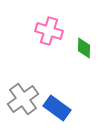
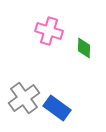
gray cross: moved 1 px right, 1 px up
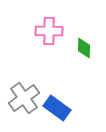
pink cross: rotated 16 degrees counterclockwise
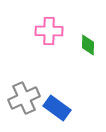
green diamond: moved 4 px right, 3 px up
gray cross: rotated 12 degrees clockwise
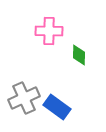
green diamond: moved 9 px left, 10 px down
blue rectangle: moved 1 px up
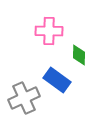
blue rectangle: moved 27 px up
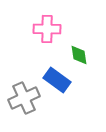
pink cross: moved 2 px left, 2 px up
green diamond: rotated 10 degrees counterclockwise
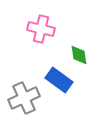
pink cross: moved 6 px left; rotated 12 degrees clockwise
blue rectangle: moved 2 px right
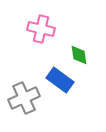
blue rectangle: moved 1 px right
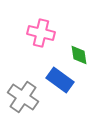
pink cross: moved 4 px down
gray cross: moved 1 px left, 1 px up; rotated 32 degrees counterclockwise
